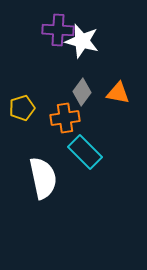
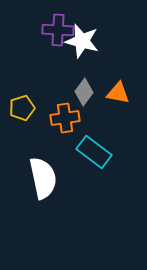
gray diamond: moved 2 px right
cyan rectangle: moved 9 px right; rotated 8 degrees counterclockwise
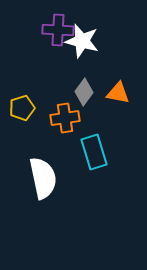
cyan rectangle: rotated 36 degrees clockwise
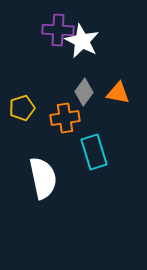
white star: rotated 12 degrees clockwise
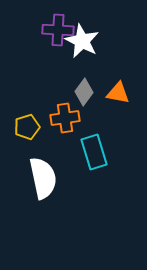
yellow pentagon: moved 5 px right, 19 px down
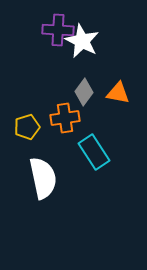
cyan rectangle: rotated 16 degrees counterclockwise
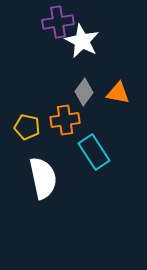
purple cross: moved 8 px up; rotated 12 degrees counterclockwise
orange cross: moved 2 px down
yellow pentagon: rotated 30 degrees clockwise
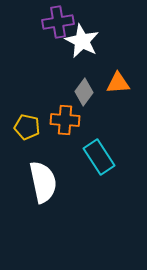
orange triangle: moved 10 px up; rotated 15 degrees counterclockwise
orange cross: rotated 12 degrees clockwise
cyan rectangle: moved 5 px right, 5 px down
white semicircle: moved 4 px down
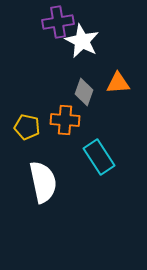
gray diamond: rotated 16 degrees counterclockwise
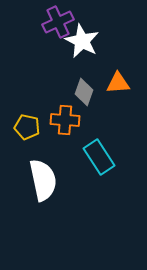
purple cross: rotated 16 degrees counterclockwise
white semicircle: moved 2 px up
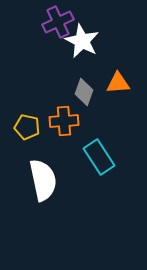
orange cross: moved 1 px left, 1 px down; rotated 8 degrees counterclockwise
